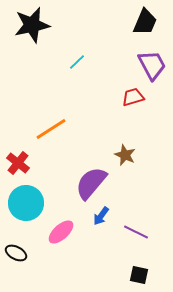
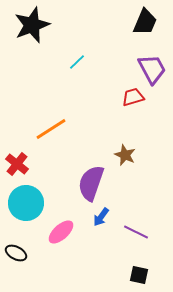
black star: rotated 9 degrees counterclockwise
purple trapezoid: moved 4 px down
red cross: moved 1 px left, 1 px down
purple semicircle: rotated 21 degrees counterclockwise
blue arrow: moved 1 px down
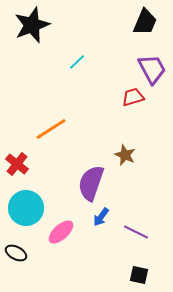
cyan circle: moved 5 px down
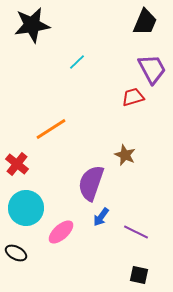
black star: rotated 12 degrees clockwise
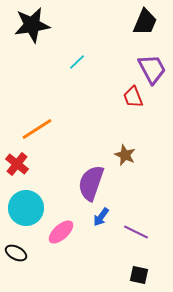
red trapezoid: rotated 95 degrees counterclockwise
orange line: moved 14 px left
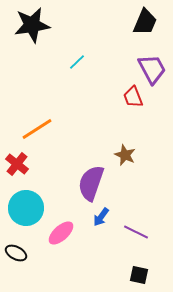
pink ellipse: moved 1 px down
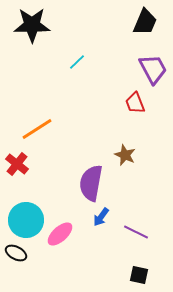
black star: rotated 9 degrees clockwise
purple trapezoid: moved 1 px right
red trapezoid: moved 2 px right, 6 px down
purple semicircle: rotated 9 degrees counterclockwise
cyan circle: moved 12 px down
pink ellipse: moved 1 px left, 1 px down
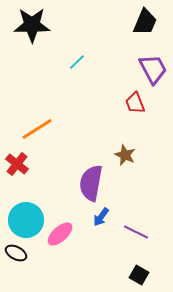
black square: rotated 18 degrees clockwise
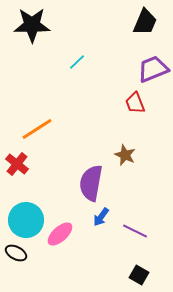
purple trapezoid: rotated 84 degrees counterclockwise
purple line: moved 1 px left, 1 px up
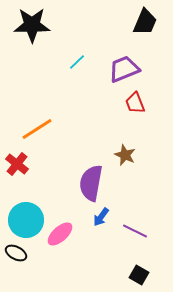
purple trapezoid: moved 29 px left
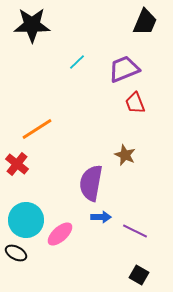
blue arrow: rotated 126 degrees counterclockwise
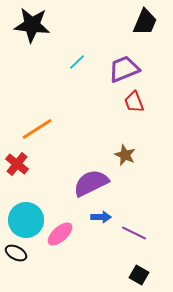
black star: rotated 6 degrees clockwise
red trapezoid: moved 1 px left, 1 px up
purple semicircle: rotated 54 degrees clockwise
purple line: moved 1 px left, 2 px down
